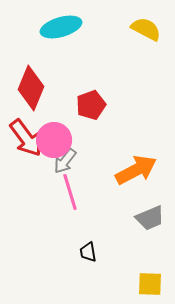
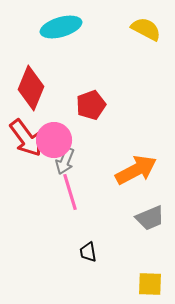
gray arrow: rotated 16 degrees counterclockwise
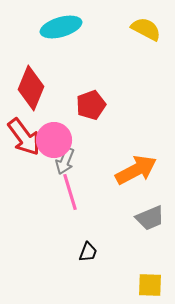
red arrow: moved 2 px left, 1 px up
black trapezoid: rotated 150 degrees counterclockwise
yellow square: moved 1 px down
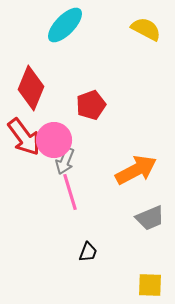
cyan ellipse: moved 4 px right, 2 px up; rotated 30 degrees counterclockwise
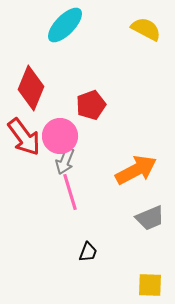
pink circle: moved 6 px right, 4 px up
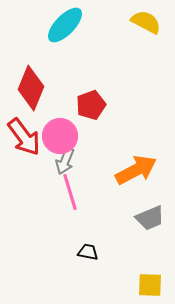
yellow semicircle: moved 7 px up
black trapezoid: rotated 100 degrees counterclockwise
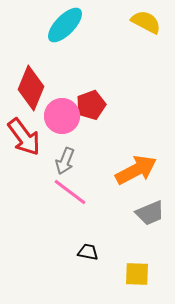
pink circle: moved 2 px right, 20 px up
pink line: rotated 36 degrees counterclockwise
gray trapezoid: moved 5 px up
yellow square: moved 13 px left, 11 px up
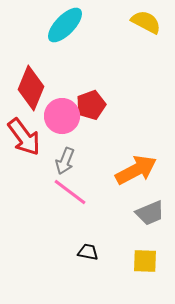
yellow square: moved 8 px right, 13 px up
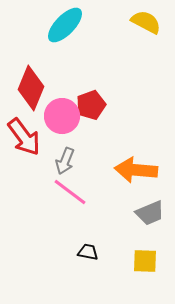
orange arrow: rotated 147 degrees counterclockwise
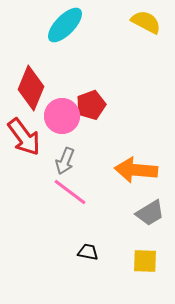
gray trapezoid: rotated 8 degrees counterclockwise
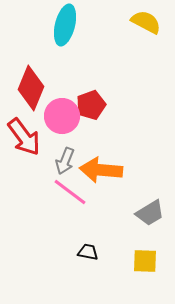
cyan ellipse: rotated 30 degrees counterclockwise
orange arrow: moved 35 px left
